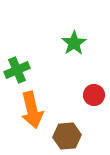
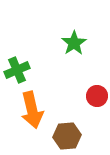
red circle: moved 3 px right, 1 px down
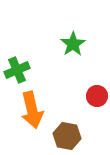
green star: moved 1 px left, 1 px down
brown hexagon: rotated 16 degrees clockwise
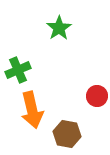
green star: moved 14 px left, 16 px up
green cross: moved 1 px right
brown hexagon: moved 2 px up
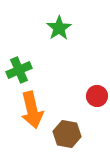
green cross: moved 1 px right
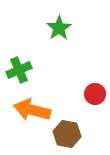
red circle: moved 2 px left, 2 px up
orange arrow: rotated 117 degrees clockwise
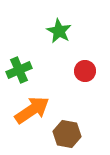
green star: moved 3 px down; rotated 10 degrees counterclockwise
red circle: moved 10 px left, 23 px up
orange arrow: rotated 132 degrees clockwise
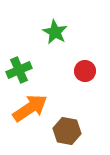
green star: moved 4 px left, 1 px down
orange arrow: moved 2 px left, 2 px up
brown hexagon: moved 3 px up
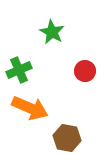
green star: moved 3 px left
orange arrow: rotated 57 degrees clockwise
brown hexagon: moved 7 px down
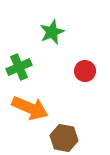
green star: rotated 20 degrees clockwise
green cross: moved 3 px up
brown hexagon: moved 3 px left
